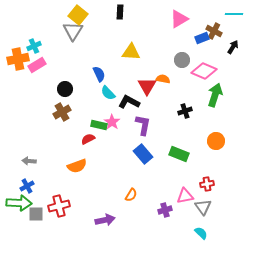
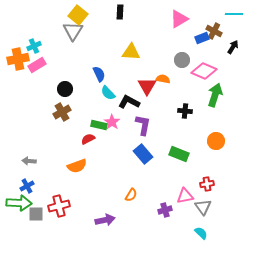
black cross at (185, 111): rotated 24 degrees clockwise
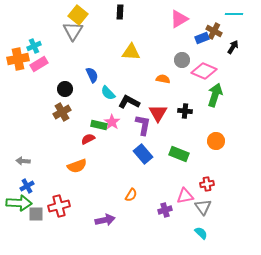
pink rectangle at (37, 65): moved 2 px right, 1 px up
blue semicircle at (99, 74): moved 7 px left, 1 px down
red triangle at (147, 86): moved 11 px right, 27 px down
gray arrow at (29, 161): moved 6 px left
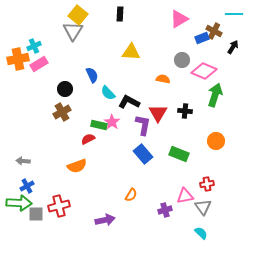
black rectangle at (120, 12): moved 2 px down
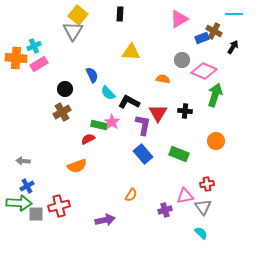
orange cross at (18, 59): moved 2 px left, 1 px up; rotated 15 degrees clockwise
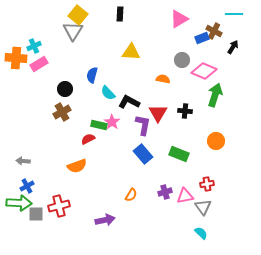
blue semicircle at (92, 75): rotated 140 degrees counterclockwise
purple cross at (165, 210): moved 18 px up
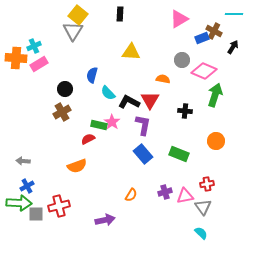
red triangle at (158, 113): moved 8 px left, 13 px up
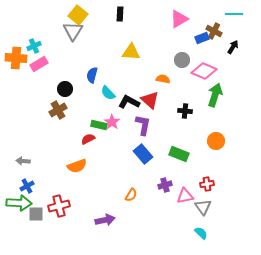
red triangle at (150, 100): rotated 18 degrees counterclockwise
brown cross at (62, 112): moved 4 px left, 2 px up
purple cross at (165, 192): moved 7 px up
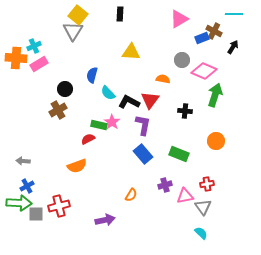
red triangle at (150, 100): rotated 24 degrees clockwise
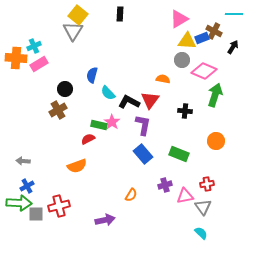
yellow triangle at (131, 52): moved 56 px right, 11 px up
